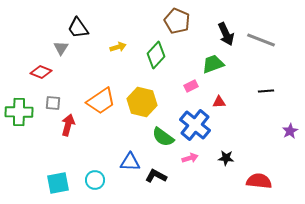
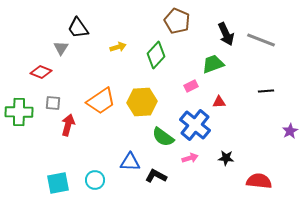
yellow hexagon: rotated 16 degrees counterclockwise
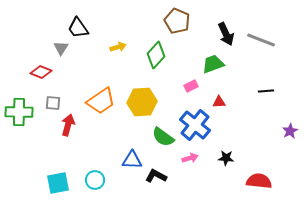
blue triangle: moved 2 px right, 2 px up
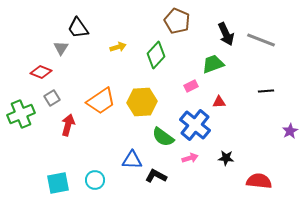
gray square: moved 1 px left, 5 px up; rotated 35 degrees counterclockwise
green cross: moved 2 px right, 2 px down; rotated 24 degrees counterclockwise
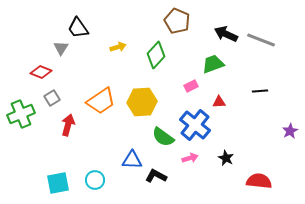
black arrow: rotated 140 degrees clockwise
black line: moved 6 px left
black star: rotated 21 degrees clockwise
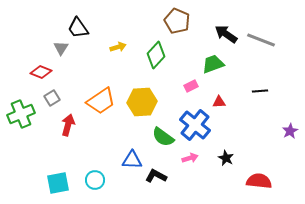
black arrow: rotated 10 degrees clockwise
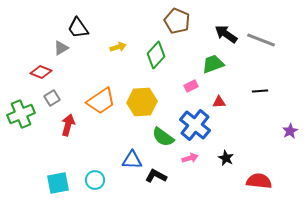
gray triangle: rotated 28 degrees clockwise
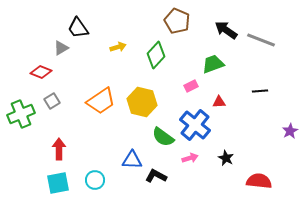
black arrow: moved 4 px up
gray square: moved 3 px down
yellow hexagon: rotated 16 degrees clockwise
red arrow: moved 9 px left, 24 px down; rotated 15 degrees counterclockwise
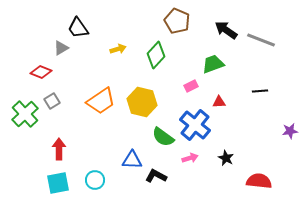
yellow arrow: moved 2 px down
green cross: moved 4 px right; rotated 20 degrees counterclockwise
purple star: rotated 21 degrees clockwise
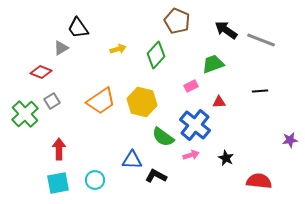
purple star: moved 9 px down
pink arrow: moved 1 px right, 3 px up
